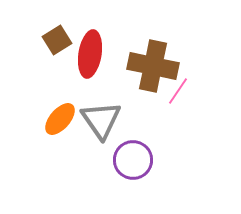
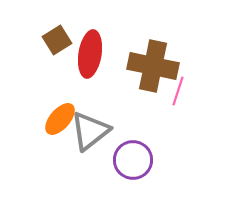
pink line: rotated 16 degrees counterclockwise
gray triangle: moved 11 px left, 11 px down; rotated 27 degrees clockwise
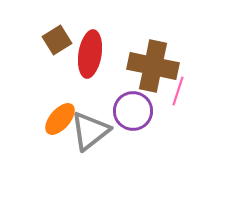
purple circle: moved 49 px up
